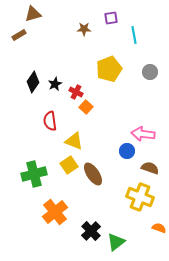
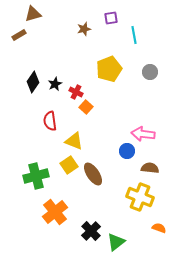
brown star: rotated 16 degrees counterclockwise
brown semicircle: rotated 12 degrees counterclockwise
green cross: moved 2 px right, 2 px down
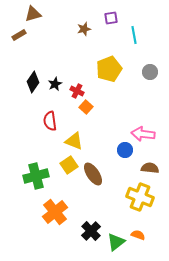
red cross: moved 1 px right, 1 px up
blue circle: moved 2 px left, 1 px up
orange semicircle: moved 21 px left, 7 px down
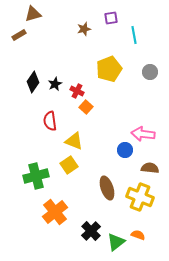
brown ellipse: moved 14 px right, 14 px down; rotated 15 degrees clockwise
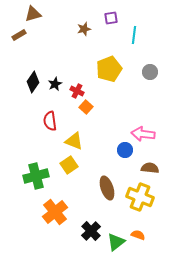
cyan line: rotated 18 degrees clockwise
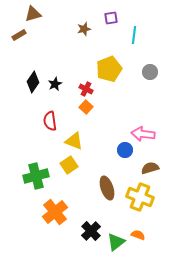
red cross: moved 9 px right, 2 px up
brown semicircle: rotated 24 degrees counterclockwise
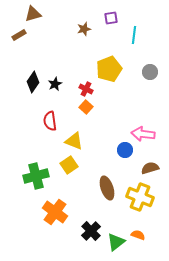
orange cross: rotated 15 degrees counterclockwise
